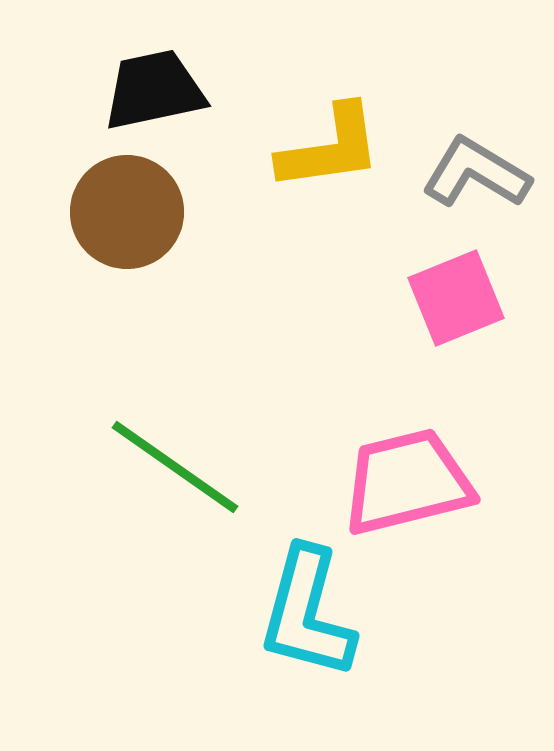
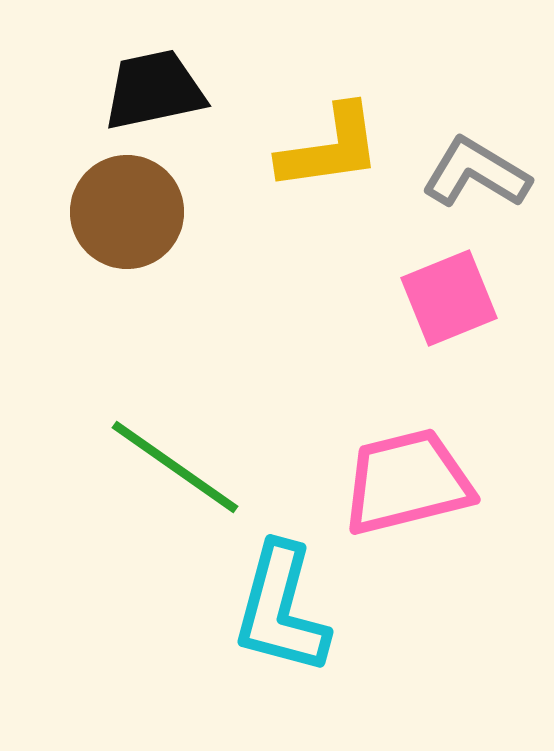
pink square: moved 7 px left
cyan L-shape: moved 26 px left, 4 px up
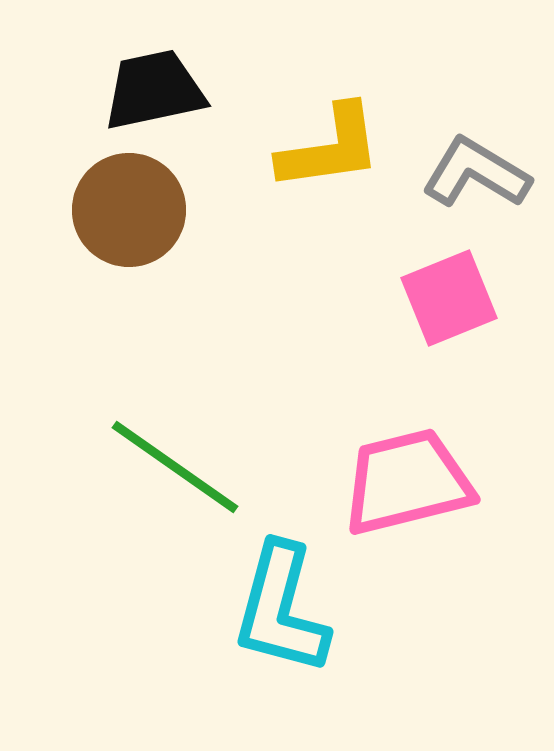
brown circle: moved 2 px right, 2 px up
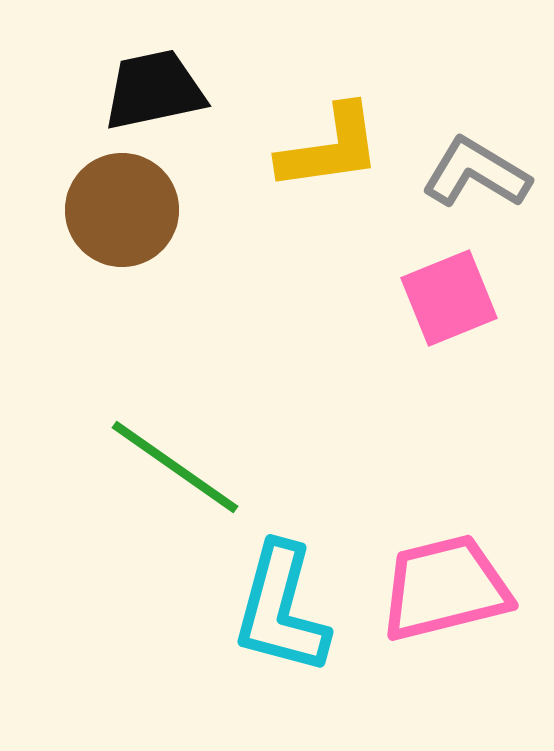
brown circle: moved 7 px left
pink trapezoid: moved 38 px right, 106 px down
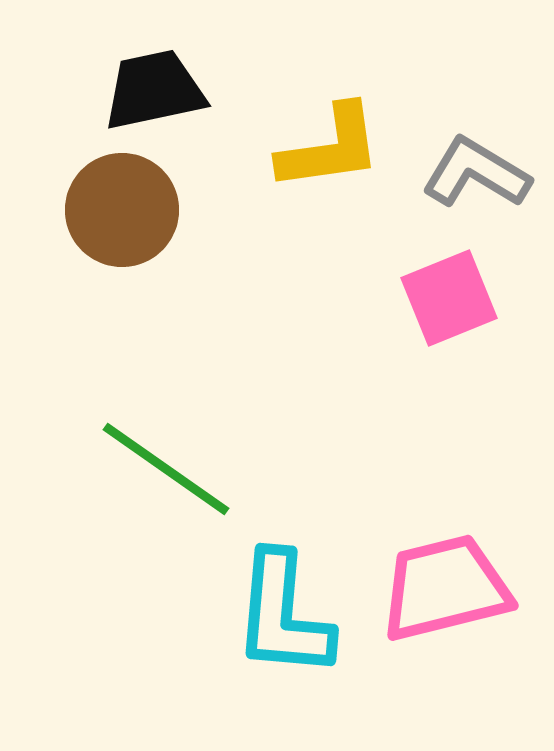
green line: moved 9 px left, 2 px down
cyan L-shape: moved 2 px right, 6 px down; rotated 10 degrees counterclockwise
